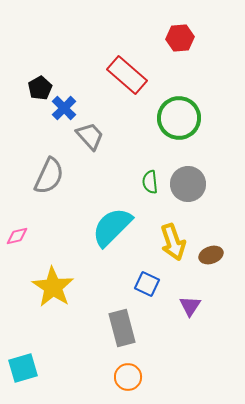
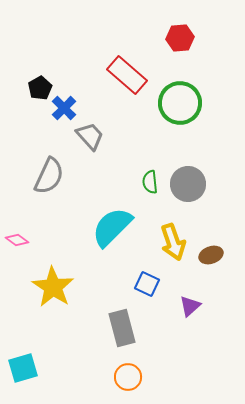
green circle: moved 1 px right, 15 px up
pink diamond: moved 4 px down; rotated 50 degrees clockwise
purple triangle: rotated 15 degrees clockwise
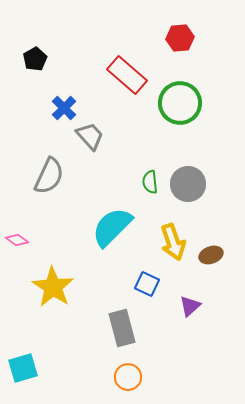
black pentagon: moved 5 px left, 29 px up
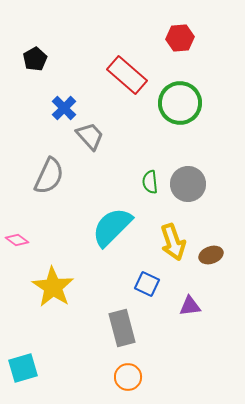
purple triangle: rotated 35 degrees clockwise
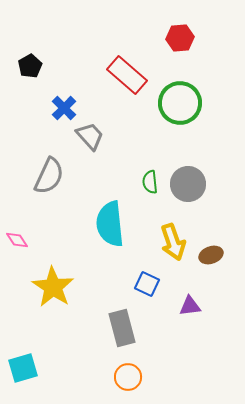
black pentagon: moved 5 px left, 7 px down
cyan semicircle: moved 2 px left, 3 px up; rotated 51 degrees counterclockwise
pink diamond: rotated 20 degrees clockwise
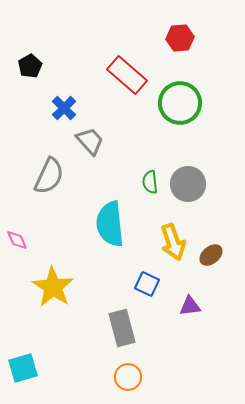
gray trapezoid: moved 5 px down
pink diamond: rotated 10 degrees clockwise
brown ellipse: rotated 20 degrees counterclockwise
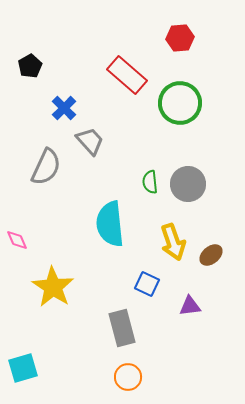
gray semicircle: moved 3 px left, 9 px up
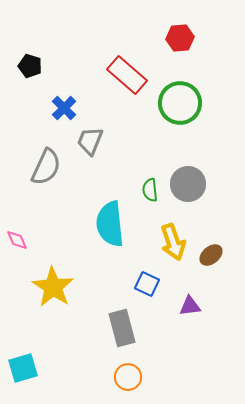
black pentagon: rotated 25 degrees counterclockwise
gray trapezoid: rotated 116 degrees counterclockwise
green semicircle: moved 8 px down
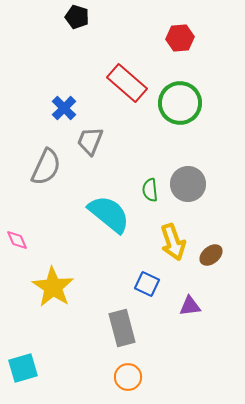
black pentagon: moved 47 px right, 49 px up
red rectangle: moved 8 px down
cyan semicircle: moved 1 px left, 10 px up; rotated 135 degrees clockwise
